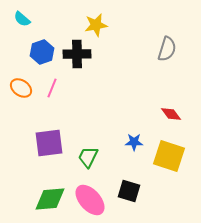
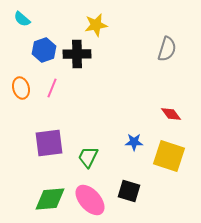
blue hexagon: moved 2 px right, 2 px up
orange ellipse: rotated 40 degrees clockwise
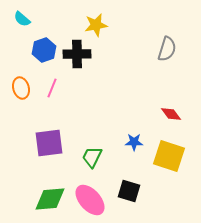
green trapezoid: moved 4 px right
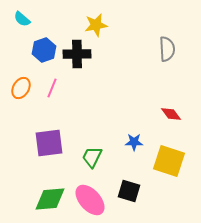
gray semicircle: rotated 20 degrees counterclockwise
orange ellipse: rotated 45 degrees clockwise
yellow square: moved 5 px down
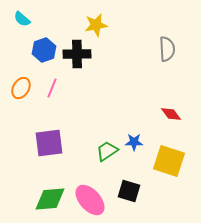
green trapezoid: moved 15 px right, 6 px up; rotated 30 degrees clockwise
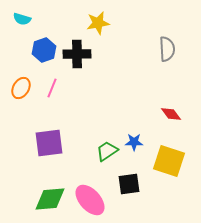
cyan semicircle: rotated 24 degrees counterclockwise
yellow star: moved 2 px right, 2 px up
black square: moved 7 px up; rotated 25 degrees counterclockwise
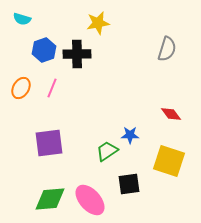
gray semicircle: rotated 20 degrees clockwise
blue star: moved 4 px left, 7 px up
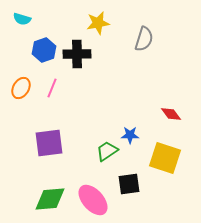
gray semicircle: moved 23 px left, 10 px up
yellow square: moved 4 px left, 3 px up
pink ellipse: moved 3 px right
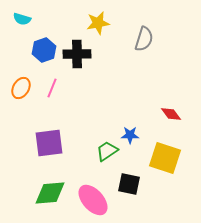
black square: rotated 20 degrees clockwise
green diamond: moved 6 px up
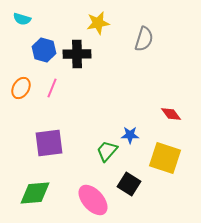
blue hexagon: rotated 25 degrees counterclockwise
green trapezoid: rotated 15 degrees counterclockwise
black square: rotated 20 degrees clockwise
green diamond: moved 15 px left
